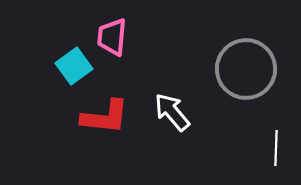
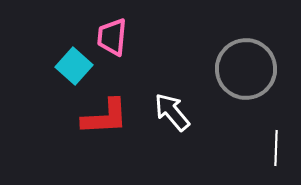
cyan square: rotated 12 degrees counterclockwise
red L-shape: rotated 9 degrees counterclockwise
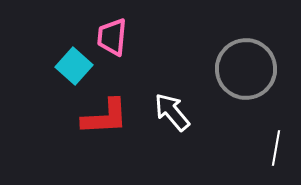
white line: rotated 8 degrees clockwise
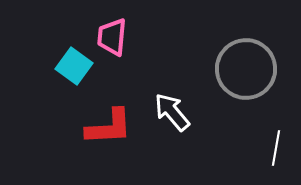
cyan square: rotated 6 degrees counterclockwise
red L-shape: moved 4 px right, 10 px down
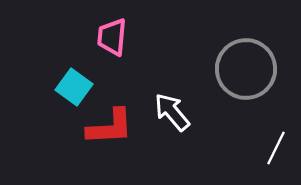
cyan square: moved 21 px down
red L-shape: moved 1 px right
white line: rotated 16 degrees clockwise
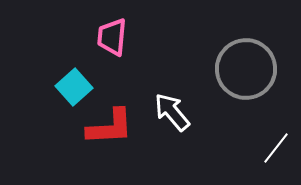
cyan square: rotated 12 degrees clockwise
white line: rotated 12 degrees clockwise
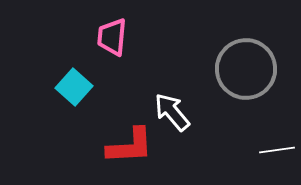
cyan square: rotated 6 degrees counterclockwise
red L-shape: moved 20 px right, 19 px down
white line: moved 1 px right, 2 px down; rotated 44 degrees clockwise
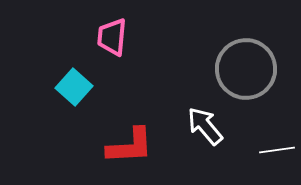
white arrow: moved 33 px right, 14 px down
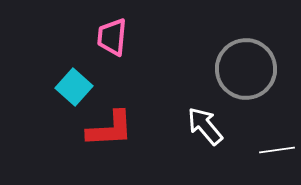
red L-shape: moved 20 px left, 17 px up
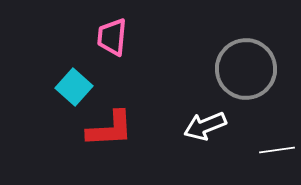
white arrow: rotated 72 degrees counterclockwise
